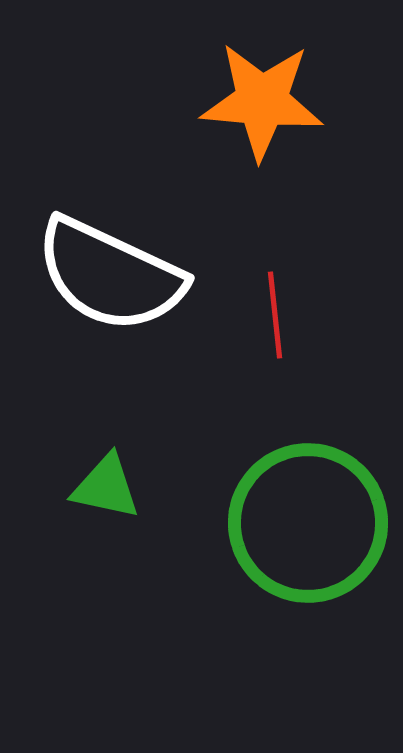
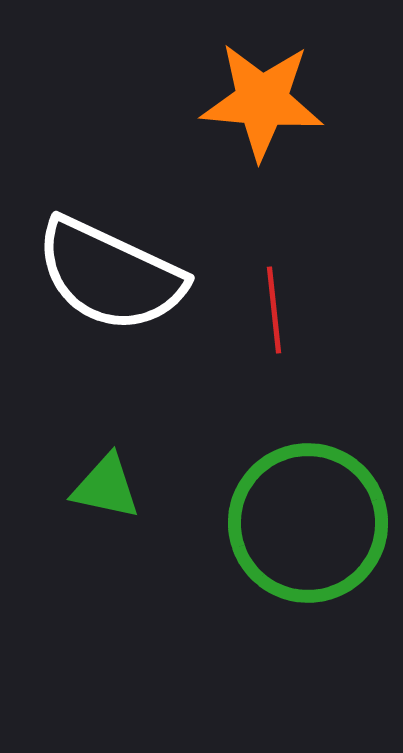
red line: moved 1 px left, 5 px up
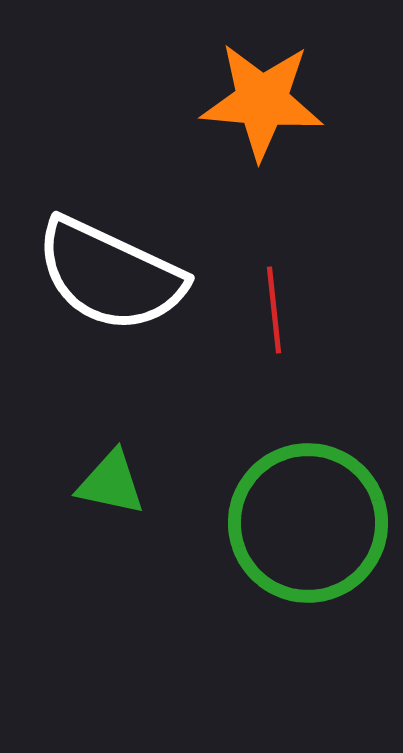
green triangle: moved 5 px right, 4 px up
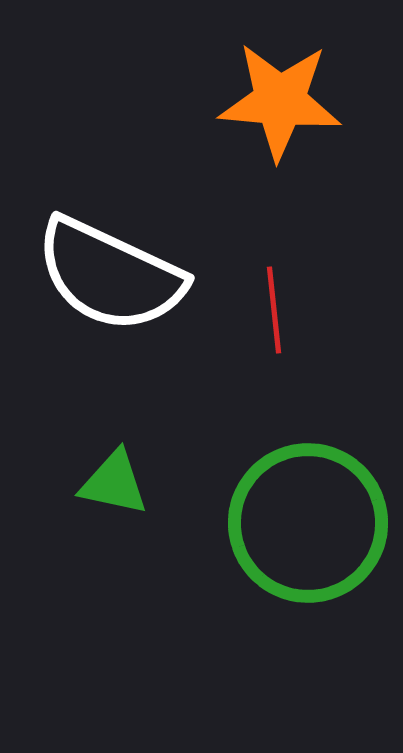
orange star: moved 18 px right
green triangle: moved 3 px right
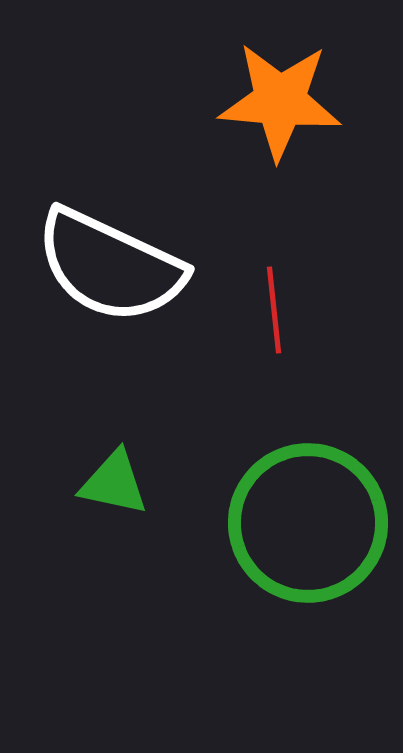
white semicircle: moved 9 px up
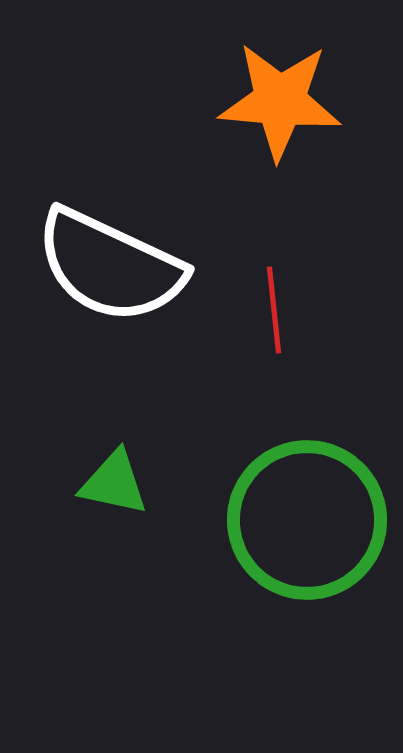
green circle: moved 1 px left, 3 px up
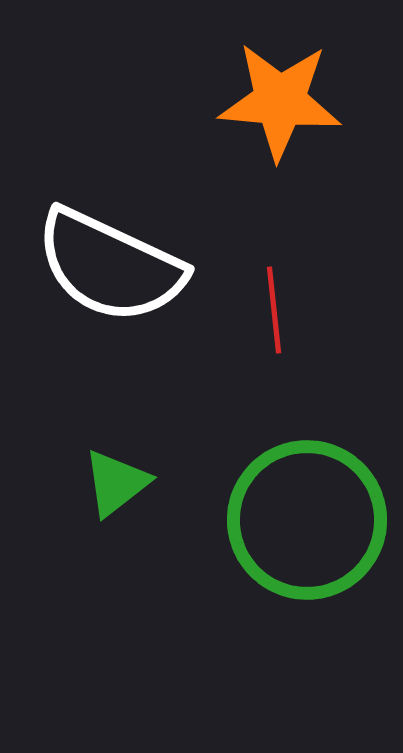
green triangle: moved 2 px right; rotated 50 degrees counterclockwise
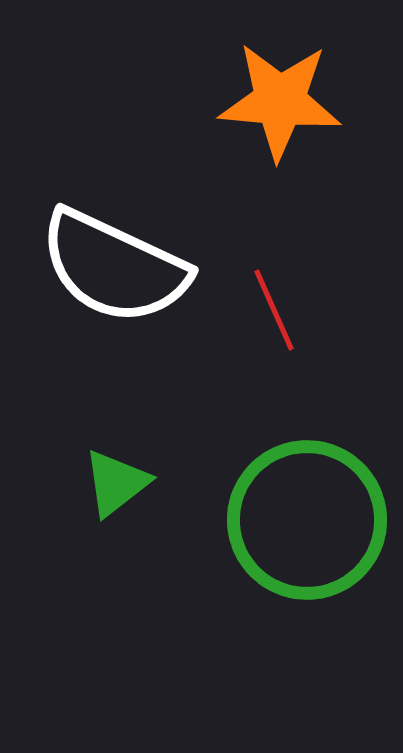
white semicircle: moved 4 px right, 1 px down
red line: rotated 18 degrees counterclockwise
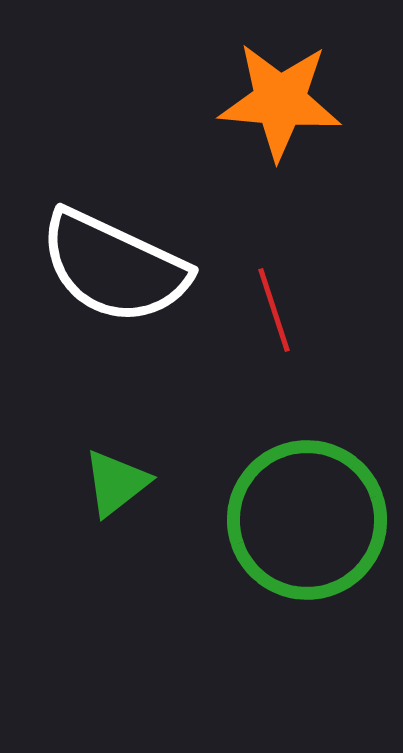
red line: rotated 6 degrees clockwise
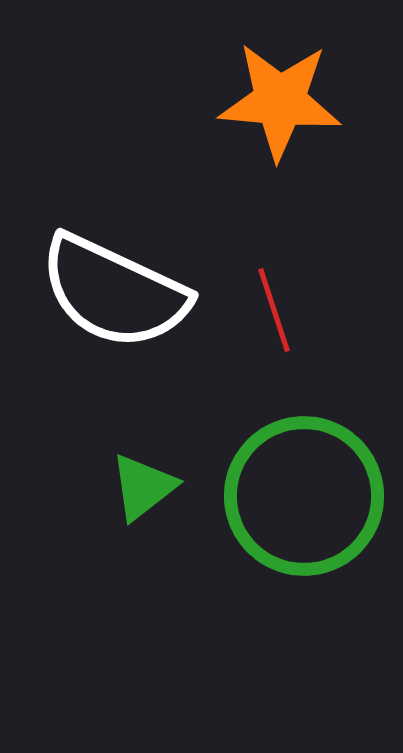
white semicircle: moved 25 px down
green triangle: moved 27 px right, 4 px down
green circle: moved 3 px left, 24 px up
